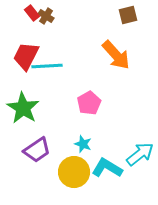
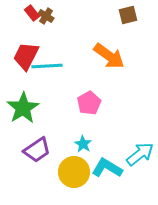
orange arrow: moved 7 px left, 1 px down; rotated 12 degrees counterclockwise
green star: rotated 8 degrees clockwise
cyan star: rotated 12 degrees clockwise
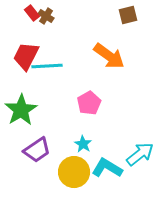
green star: moved 2 px left, 2 px down
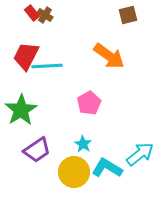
brown cross: moved 1 px left, 1 px up
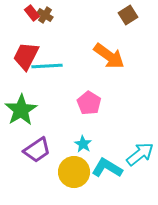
brown square: rotated 18 degrees counterclockwise
pink pentagon: rotated 10 degrees counterclockwise
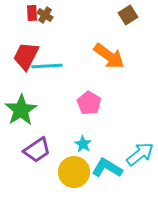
red rectangle: rotated 35 degrees clockwise
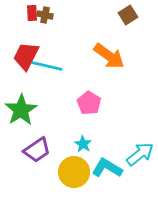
brown cross: rotated 21 degrees counterclockwise
cyan line: rotated 16 degrees clockwise
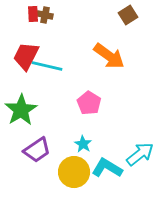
red rectangle: moved 1 px right, 1 px down
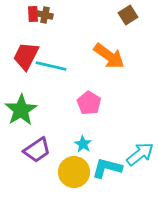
cyan line: moved 4 px right
cyan L-shape: rotated 16 degrees counterclockwise
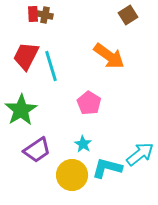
cyan line: rotated 60 degrees clockwise
yellow circle: moved 2 px left, 3 px down
